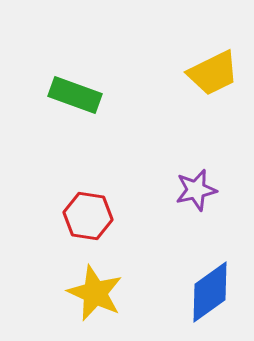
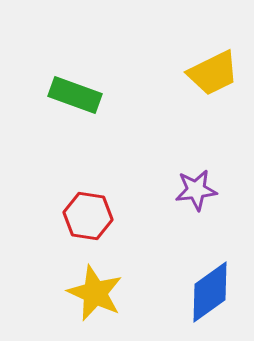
purple star: rotated 6 degrees clockwise
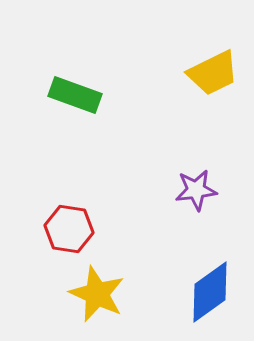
red hexagon: moved 19 px left, 13 px down
yellow star: moved 2 px right, 1 px down
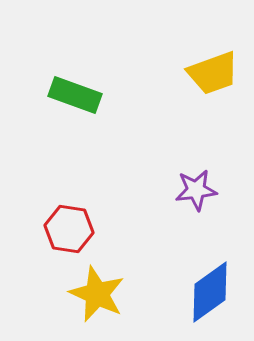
yellow trapezoid: rotated 6 degrees clockwise
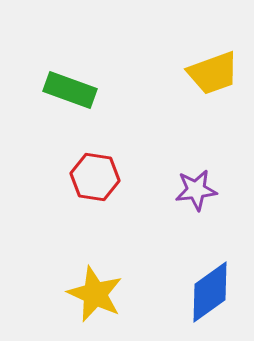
green rectangle: moved 5 px left, 5 px up
red hexagon: moved 26 px right, 52 px up
yellow star: moved 2 px left
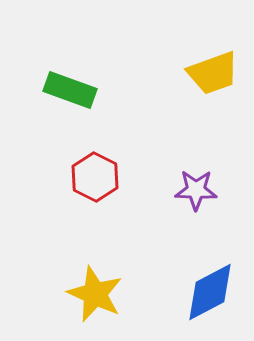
red hexagon: rotated 18 degrees clockwise
purple star: rotated 9 degrees clockwise
blue diamond: rotated 8 degrees clockwise
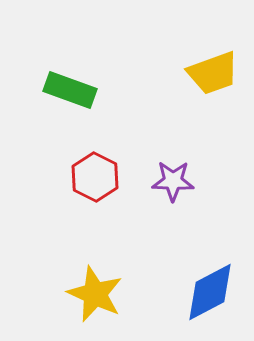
purple star: moved 23 px left, 9 px up
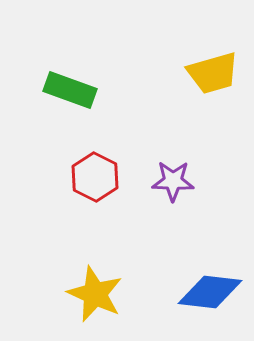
yellow trapezoid: rotated 4 degrees clockwise
blue diamond: rotated 34 degrees clockwise
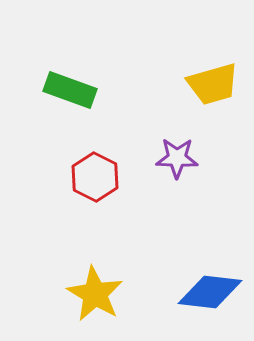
yellow trapezoid: moved 11 px down
purple star: moved 4 px right, 23 px up
yellow star: rotated 6 degrees clockwise
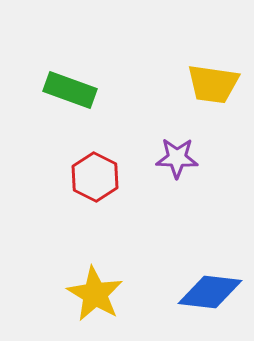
yellow trapezoid: rotated 24 degrees clockwise
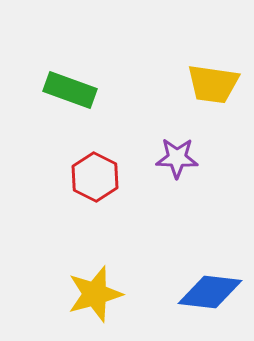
yellow star: rotated 26 degrees clockwise
